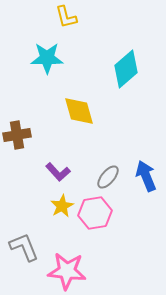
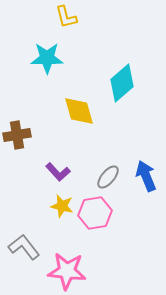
cyan diamond: moved 4 px left, 14 px down
yellow star: rotated 30 degrees counterclockwise
gray L-shape: rotated 16 degrees counterclockwise
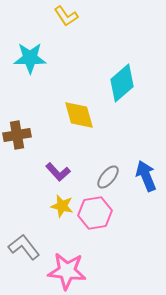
yellow L-shape: moved 1 px up; rotated 20 degrees counterclockwise
cyan star: moved 17 px left
yellow diamond: moved 4 px down
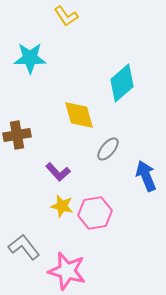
gray ellipse: moved 28 px up
pink star: rotated 9 degrees clockwise
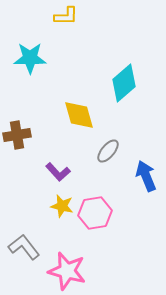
yellow L-shape: rotated 55 degrees counterclockwise
cyan diamond: moved 2 px right
gray ellipse: moved 2 px down
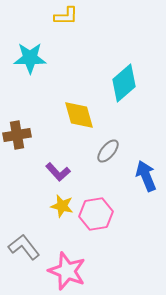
pink hexagon: moved 1 px right, 1 px down
pink star: rotated 6 degrees clockwise
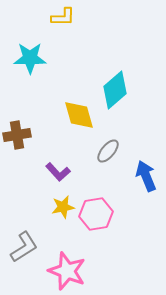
yellow L-shape: moved 3 px left, 1 px down
cyan diamond: moved 9 px left, 7 px down
yellow star: moved 1 px right, 1 px down; rotated 25 degrees counterclockwise
gray L-shape: rotated 96 degrees clockwise
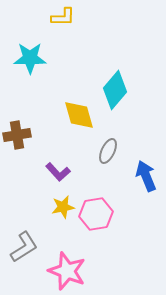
cyan diamond: rotated 9 degrees counterclockwise
gray ellipse: rotated 15 degrees counterclockwise
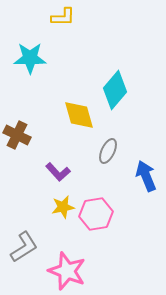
brown cross: rotated 36 degrees clockwise
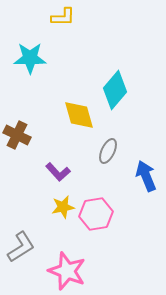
gray L-shape: moved 3 px left
